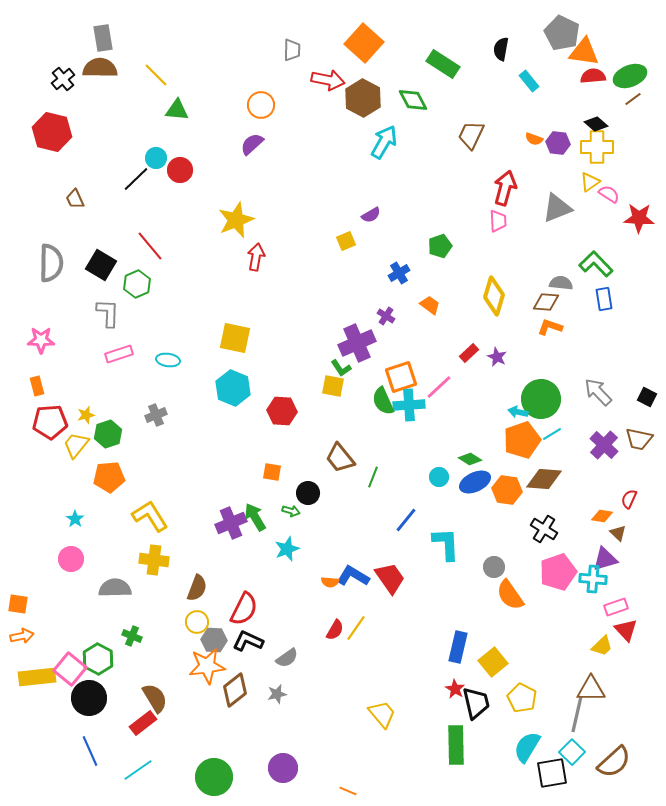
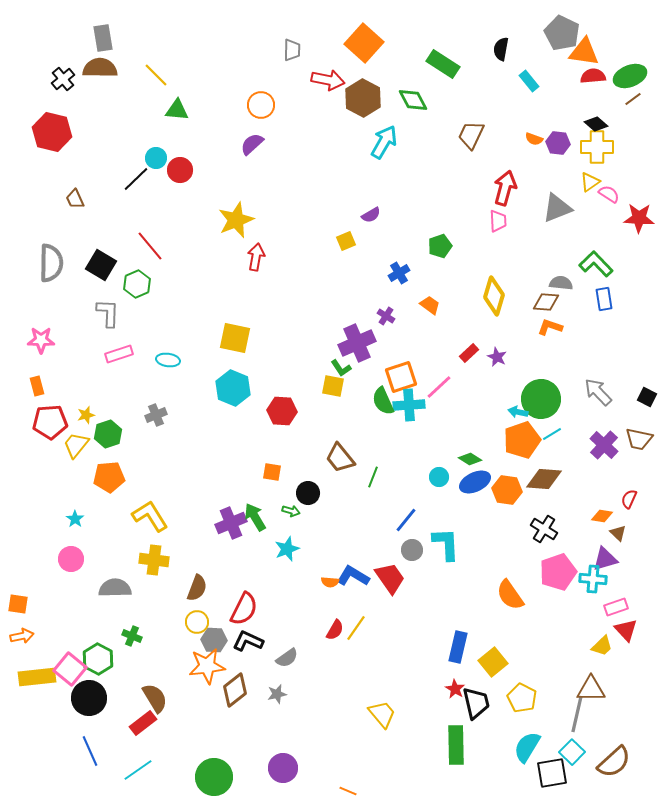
gray circle at (494, 567): moved 82 px left, 17 px up
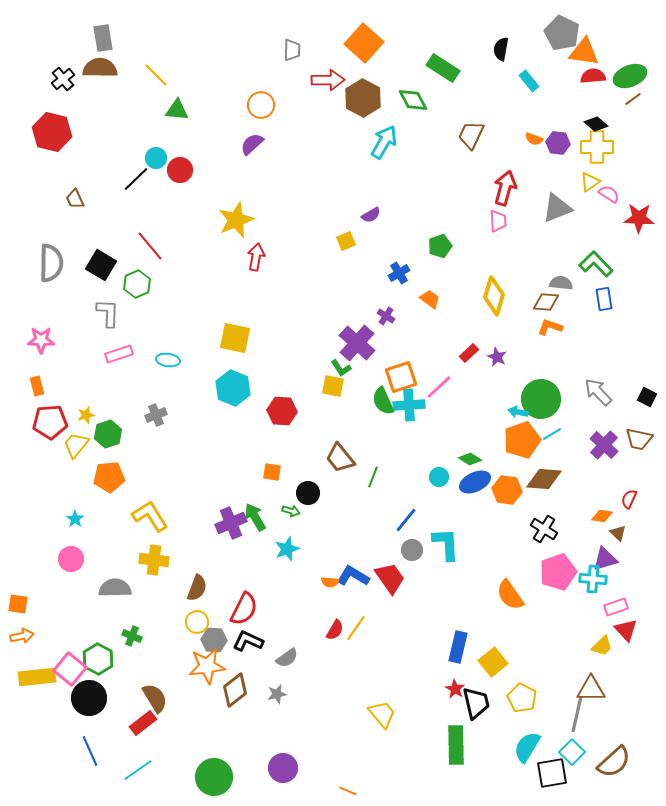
green rectangle at (443, 64): moved 4 px down
red arrow at (328, 80): rotated 12 degrees counterclockwise
orange trapezoid at (430, 305): moved 6 px up
purple cross at (357, 343): rotated 24 degrees counterclockwise
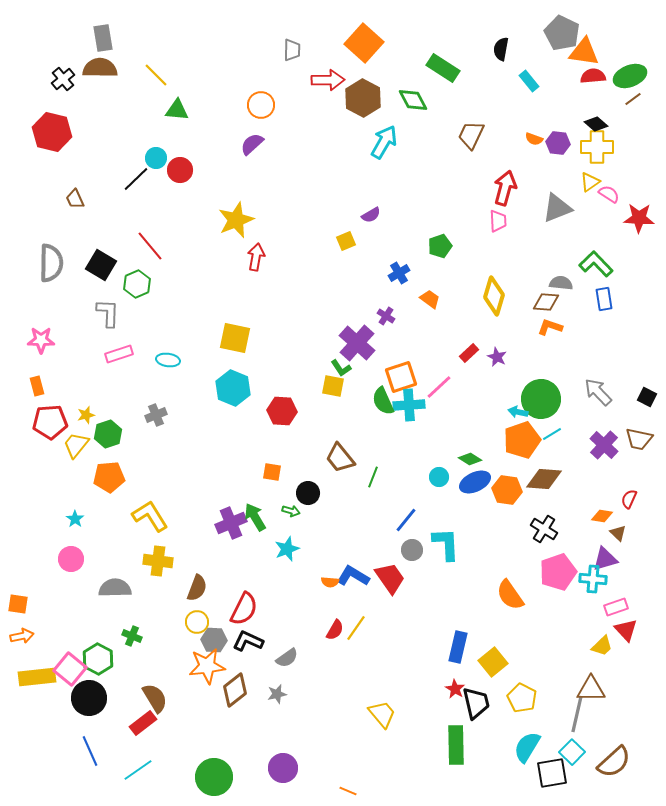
yellow cross at (154, 560): moved 4 px right, 1 px down
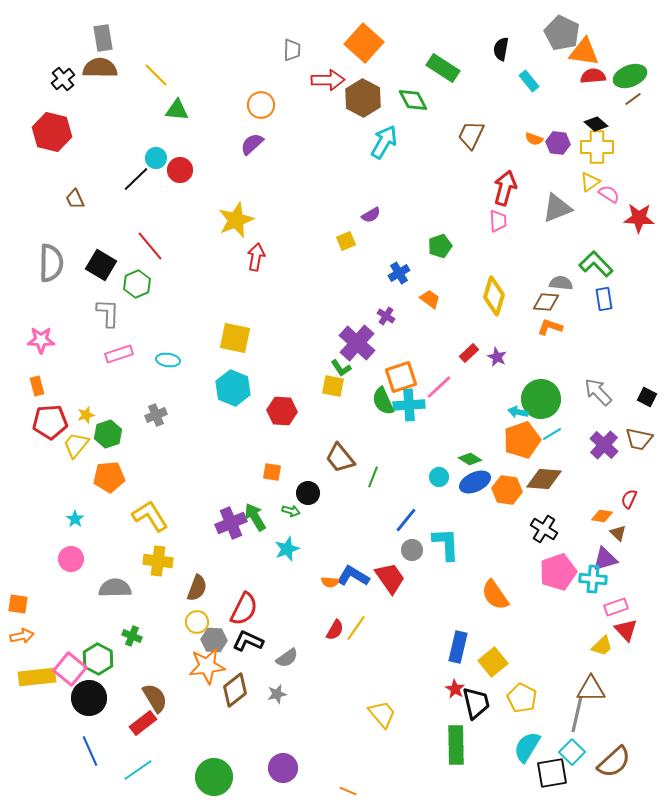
orange semicircle at (510, 595): moved 15 px left
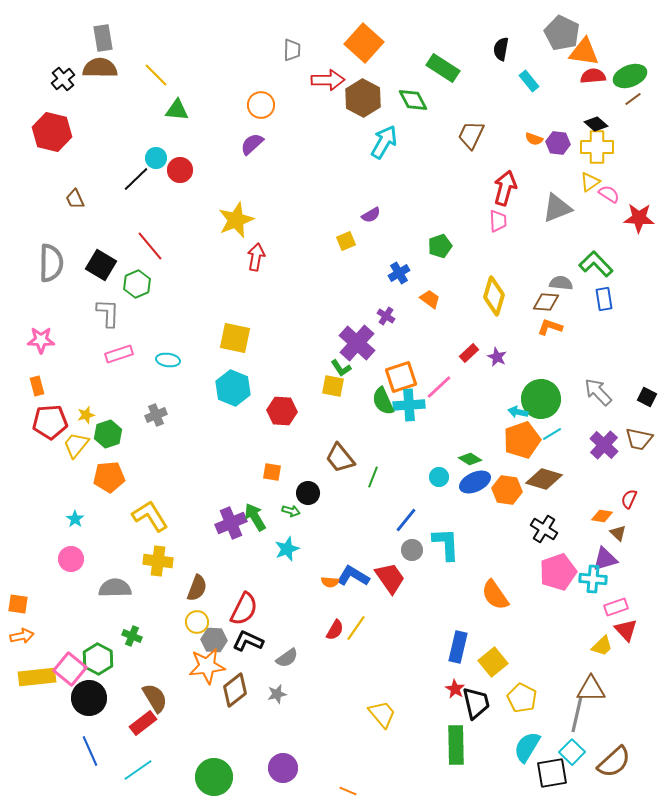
brown diamond at (544, 479): rotated 12 degrees clockwise
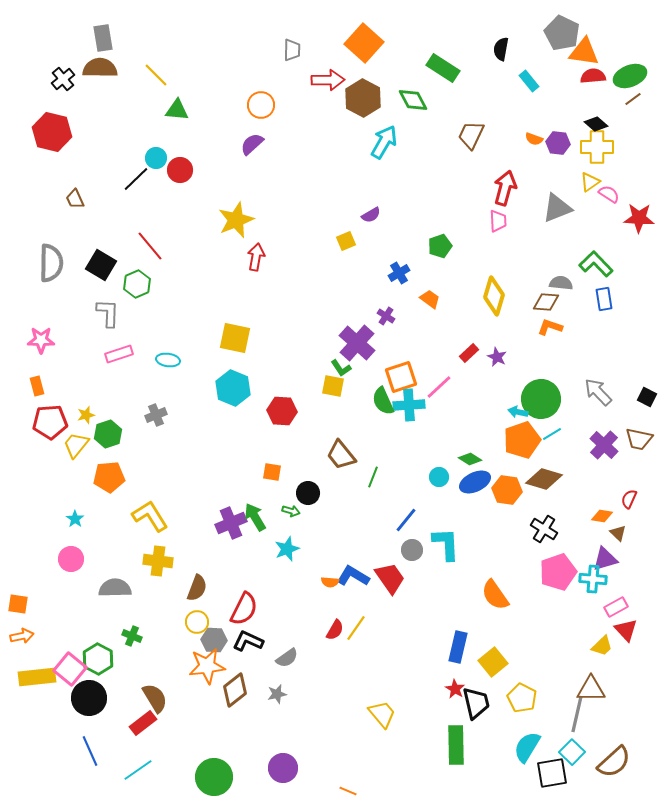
brown trapezoid at (340, 458): moved 1 px right, 3 px up
pink rectangle at (616, 607): rotated 10 degrees counterclockwise
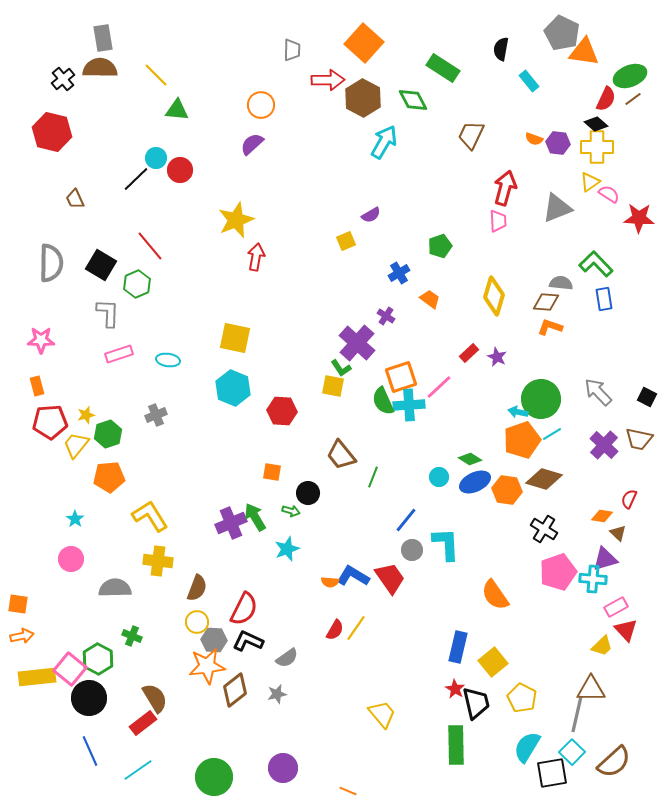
red semicircle at (593, 76): moved 13 px right, 23 px down; rotated 120 degrees clockwise
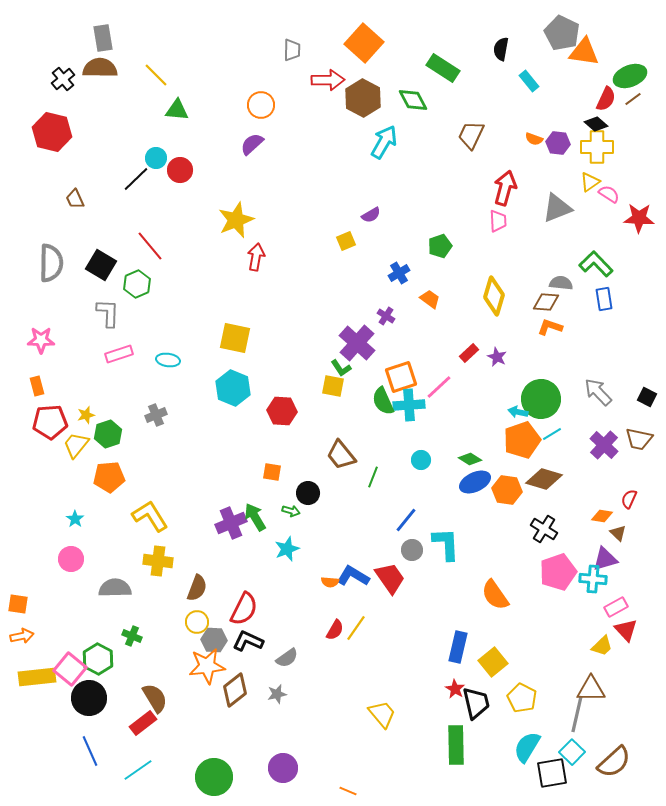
cyan circle at (439, 477): moved 18 px left, 17 px up
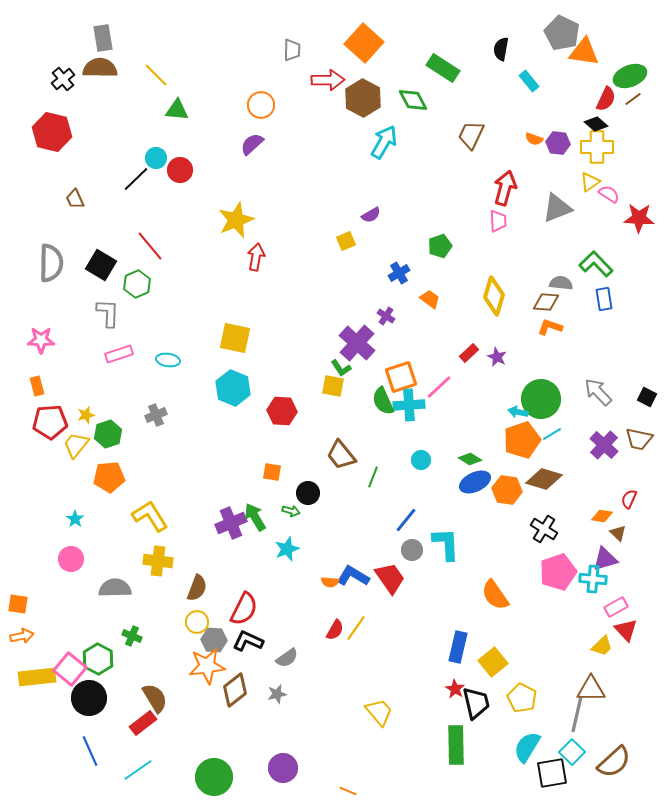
yellow trapezoid at (382, 714): moved 3 px left, 2 px up
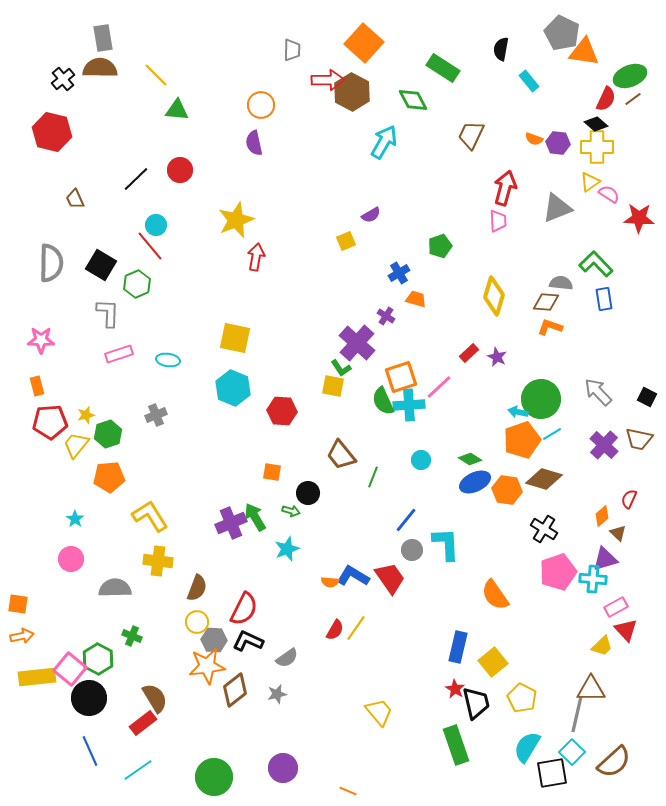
brown hexagon at (363, 98): moved 11 px left, 6 px up
purple semicircle at (252, 144): moved 2 px right, 1 px up; rotated 60 degrees counterclockwise
cyan circle at (156, 158): moved 67 px down
orange trapezoid at (430, 299): moved 14 px left; rotated 20 degrees counterclockwise
orange diamond at (602, 516): rotated 50 degrees counterclockwise
green rectangle at (456, 745): rotated 18 degrees counterclockwise
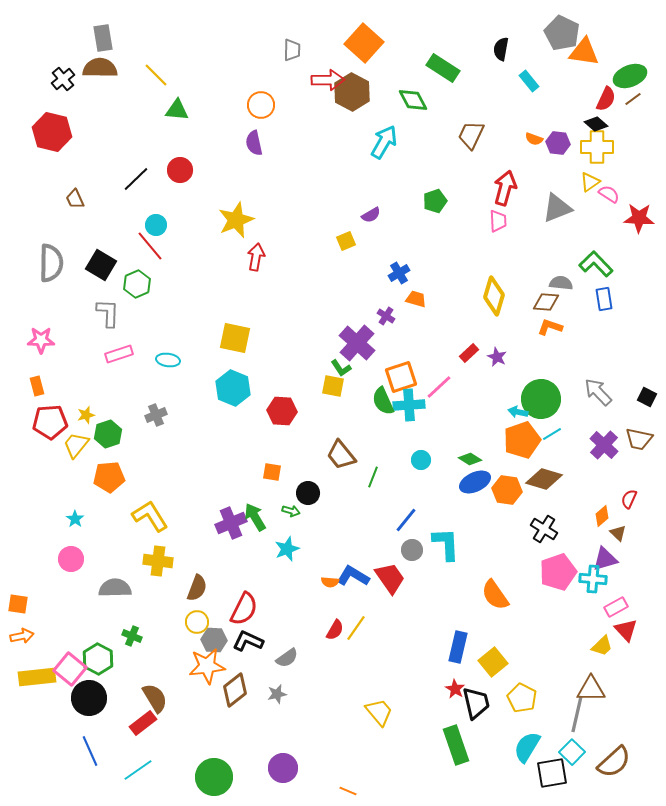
green pentagon at (440, 246): moved 5 px left, 45 px up
